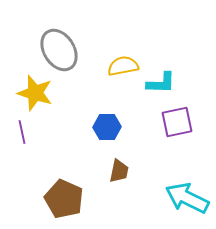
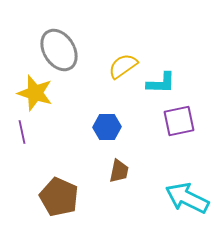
yellow semicircle: rotated 24 degrees counterclockwise
purple square: moved 2 px right, 1 px up
brown pentagon: moved 5 px left, 2 px up
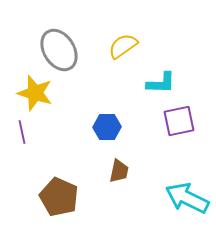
yellow semicircle: moved 20 px up
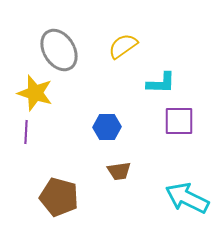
purple square: rotated 12 degrees clockwise
purple line: moved 4 px right; rotated 15 degrees clockwise
brown trapezoid: rotated 70 degrees clockwise
brown pentagon: rotated 9 degrees counterclockwise
